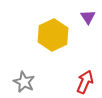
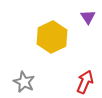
yellow hexagon: moved 1 px left, 2 px down
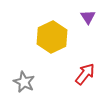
red arrow: moved 8 px up; rotated 15 degrees clockwise
